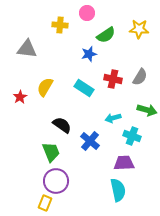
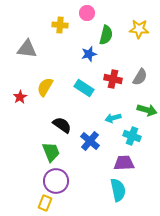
green semicircle: rotated 42 degrees counterclockwise
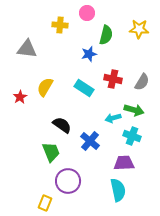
gray semicircle: moved 2 px right, 5 px down
green arrow: moved 13 px left
purple circle: moved 12 px right
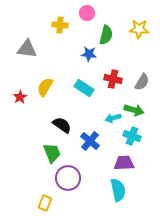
blue star: rotated 21 degrees clockwise
green trapezoid: moved 1 px right, 1 px down
purple circle: moved 3 px up
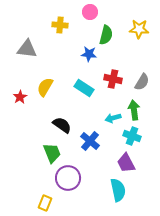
pink circle: moved 3 px right, 1 px up
green arrow: rotated 114 degrees counterclockwise
purple trapezoid: moved 2 px right; rotated 115 degrees counterclockwise
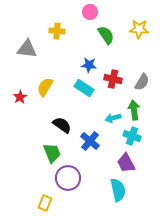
yellow cross: moved 3 px left, 6 px down
green semicircle: rotated 48 degrees counterclockwise
blue star: moved 11 px down
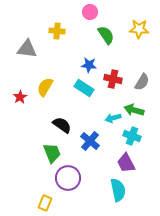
green arrow: rotated 66 degrees counterclockwise
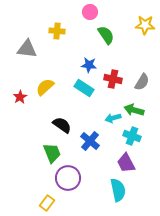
yellow star: moved 6 px right, 4 px up
yellow semicircle: rotated 18 degrees clockwise
yellow rectangle: moved 2 px right; rotated 14 degrees clockwise
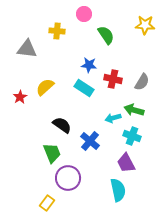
pink circle: moved 6 px left, 2 px down
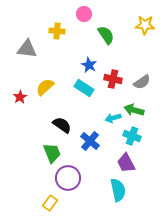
blue star: rotated 21 degrees clockwise
gray semicircle: rotated 24 degrees clockwise
yellow rectangle: moved 3 px right
